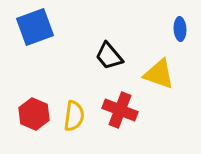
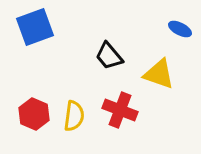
blue ellipse: rotated 60 degrees counterclockwise
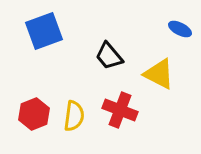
blue square: moved 9 px right, 4 px down
yellow triangle: rotated 8 degrees clockwise
red hexagon: rotated 16 degrees clockwise
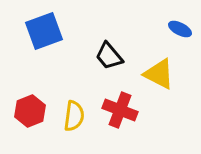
red hexagon: moved 4 px left, 3 px up
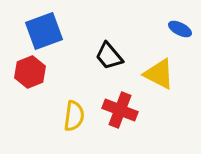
red hexagon: moved 39 px up
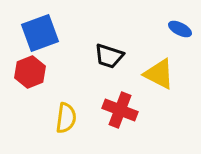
blue square: moved 4 px left, 2 px down
black trapezoid: rotated 32 degrees counterclockwise
yellow semicircle: moved 8 px left, 2 px down
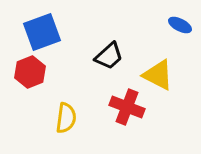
blue ellipse: moved 4 px up
blue square: moved 2 px right, 1 px up
black trapezoid: rotated 60 degrees counterclockwise
yellow triangle: moved 1 px left, 1 px down
red cross: moved 7 px right, 3 px up
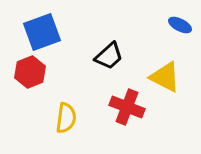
yellow triangle: moved 7 px right, 2 px down
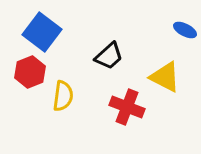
blue ellipse: moved 5 px right, 5 px down
blue square: rotated 33 degrees counterclockwise
yellow semicircle: moved 3 px left, 22 px up
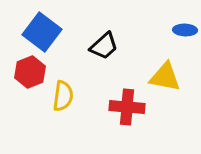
blue ellipse: rotated 25 degrees counterclockwise
black trapezoid: moved 5 px left, 10 px up
yellow triangle: rotated 16 degrees counterclockwise
red cross: rotated 16 degrees counterclockwise
